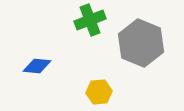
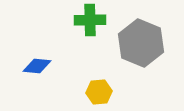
green cross: rotated 20 degrees clockwise
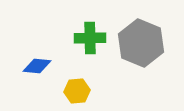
green cross: moved 18 px down
yellow hexagon: moved 22 px left, 1 px up
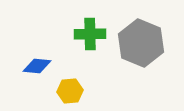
green cross: moved 4 px up
yellow hexagon: moved 7 px left
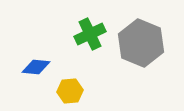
green cross: rotated 24 degrees counterclockwise
blue diamond: moved 1 px left, 1 px down
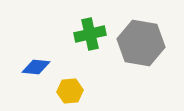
green cross: rotated 12 degrees clockwise
gray hexagon: rotated 12 degrees counterclockwise
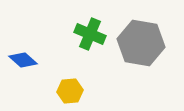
green cross: rotated 36 degrees clockwise
blue diamond: moved 13 px left, 7 px up; rotated 36 degrees clockwise
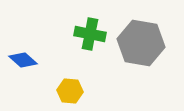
green cross: rotated 12 degrees counterclockwise
yellow hexagon: rotated 10 degrees clockwise
